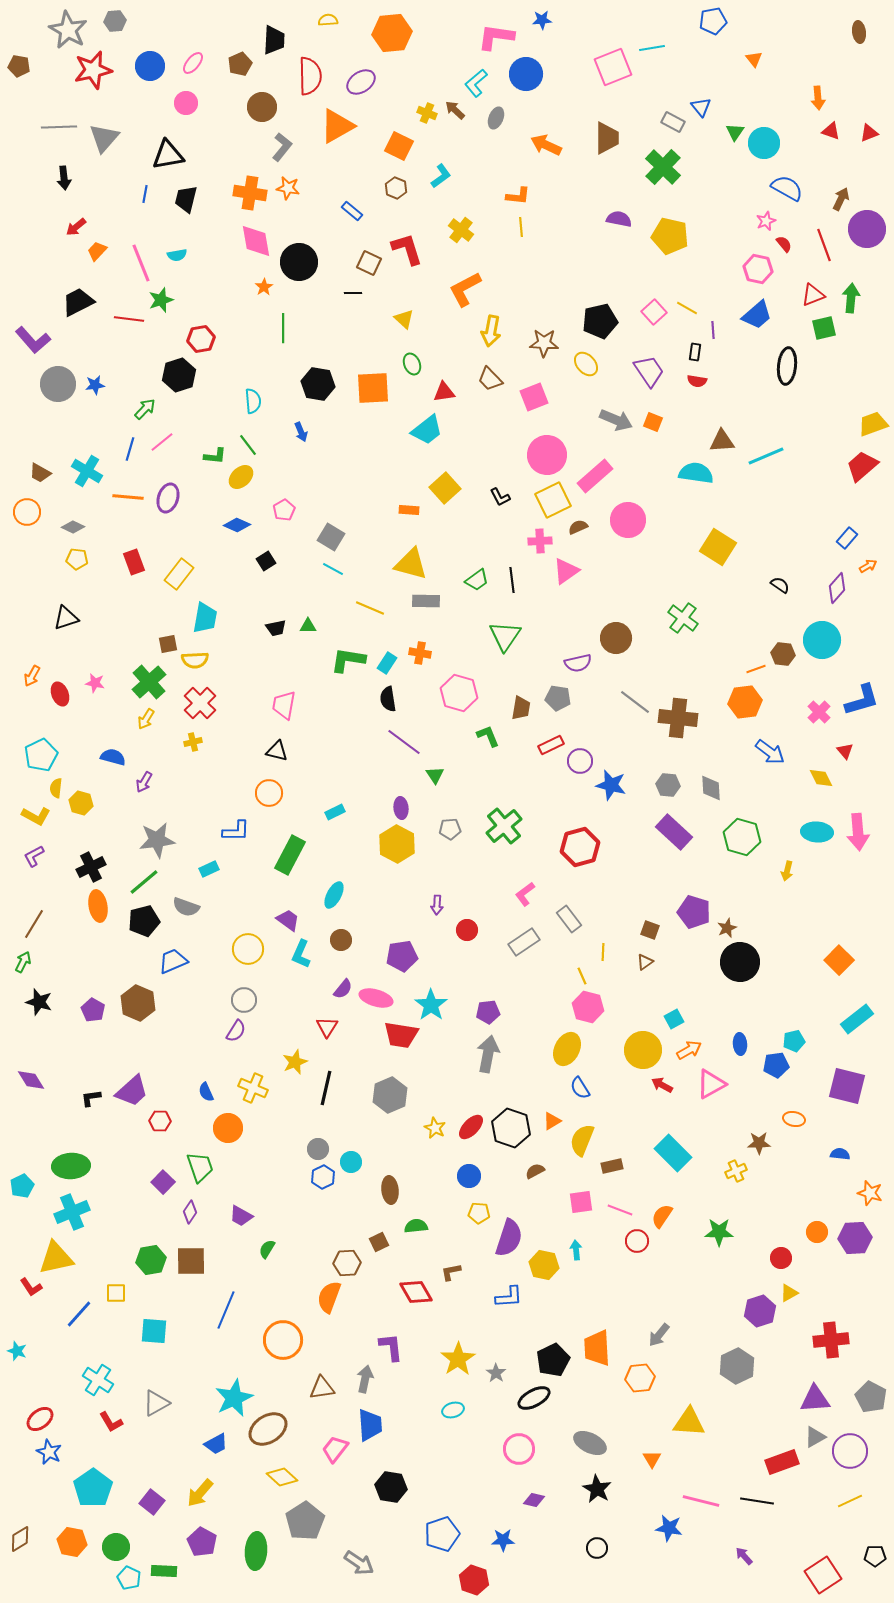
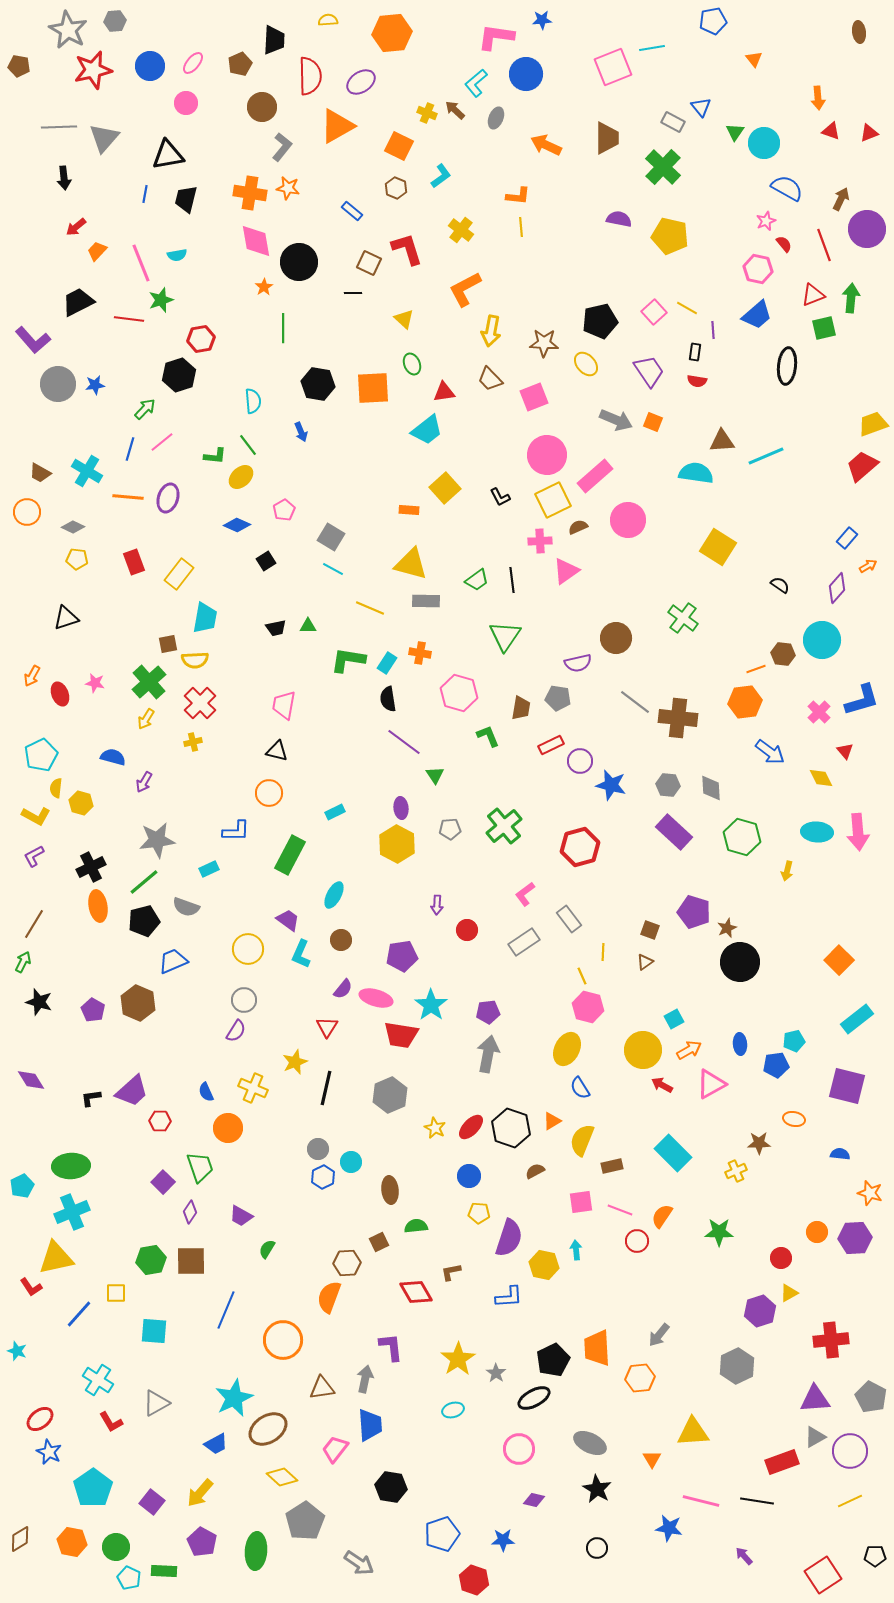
yellow triangle at (689, 1422): moved 4 px right, 10 px down; rotated 8 degrees counterclockwise
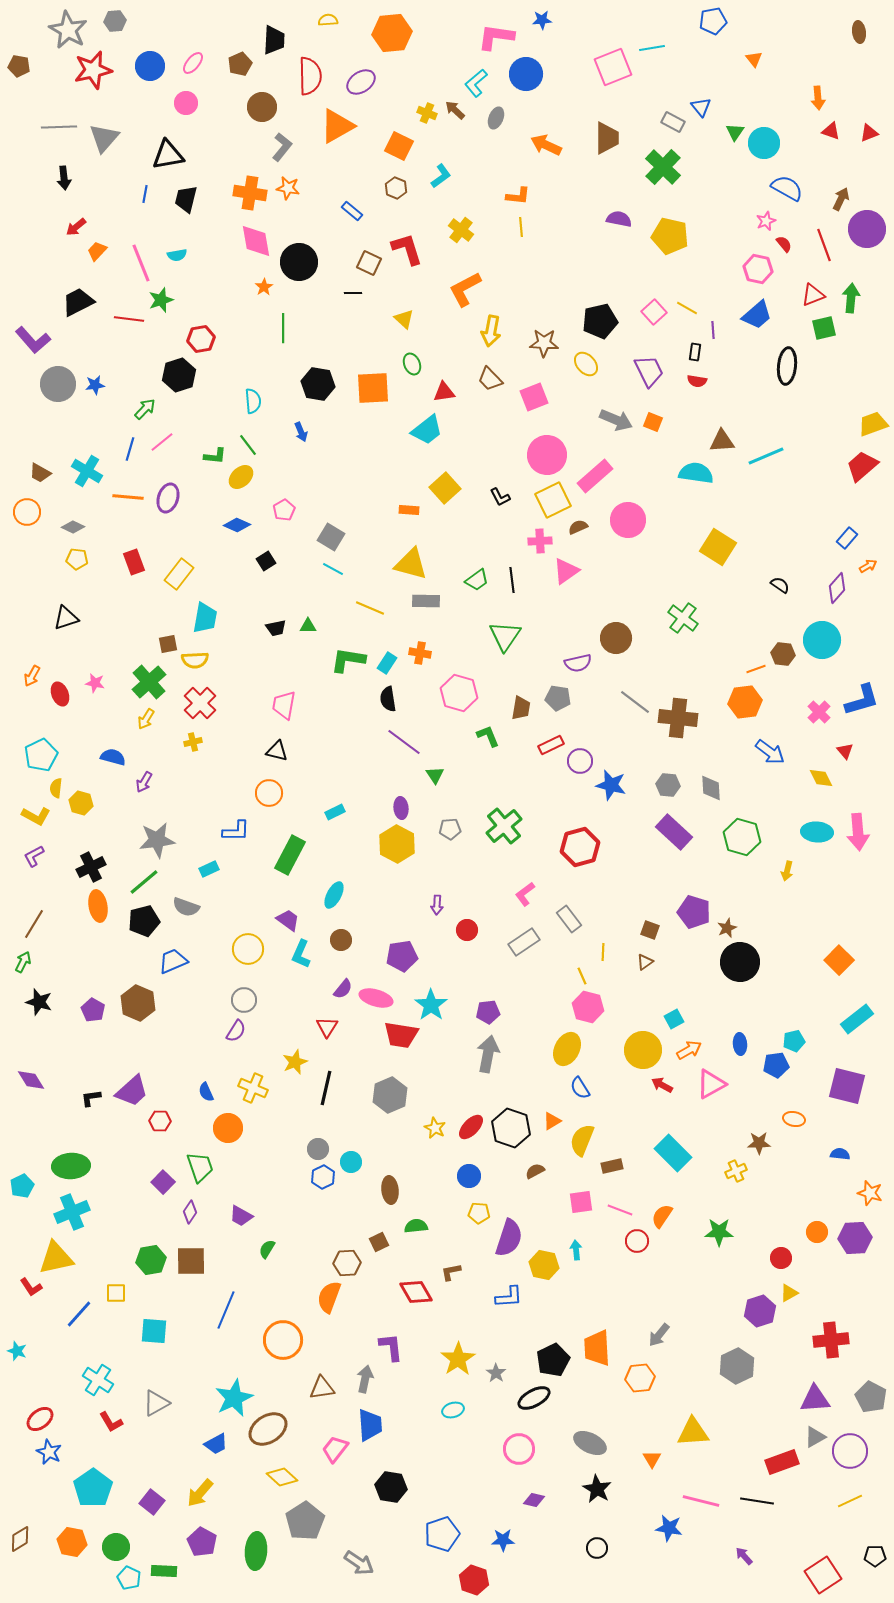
purple trapezoid at (649, 371): rotated 8 degrees clockwise
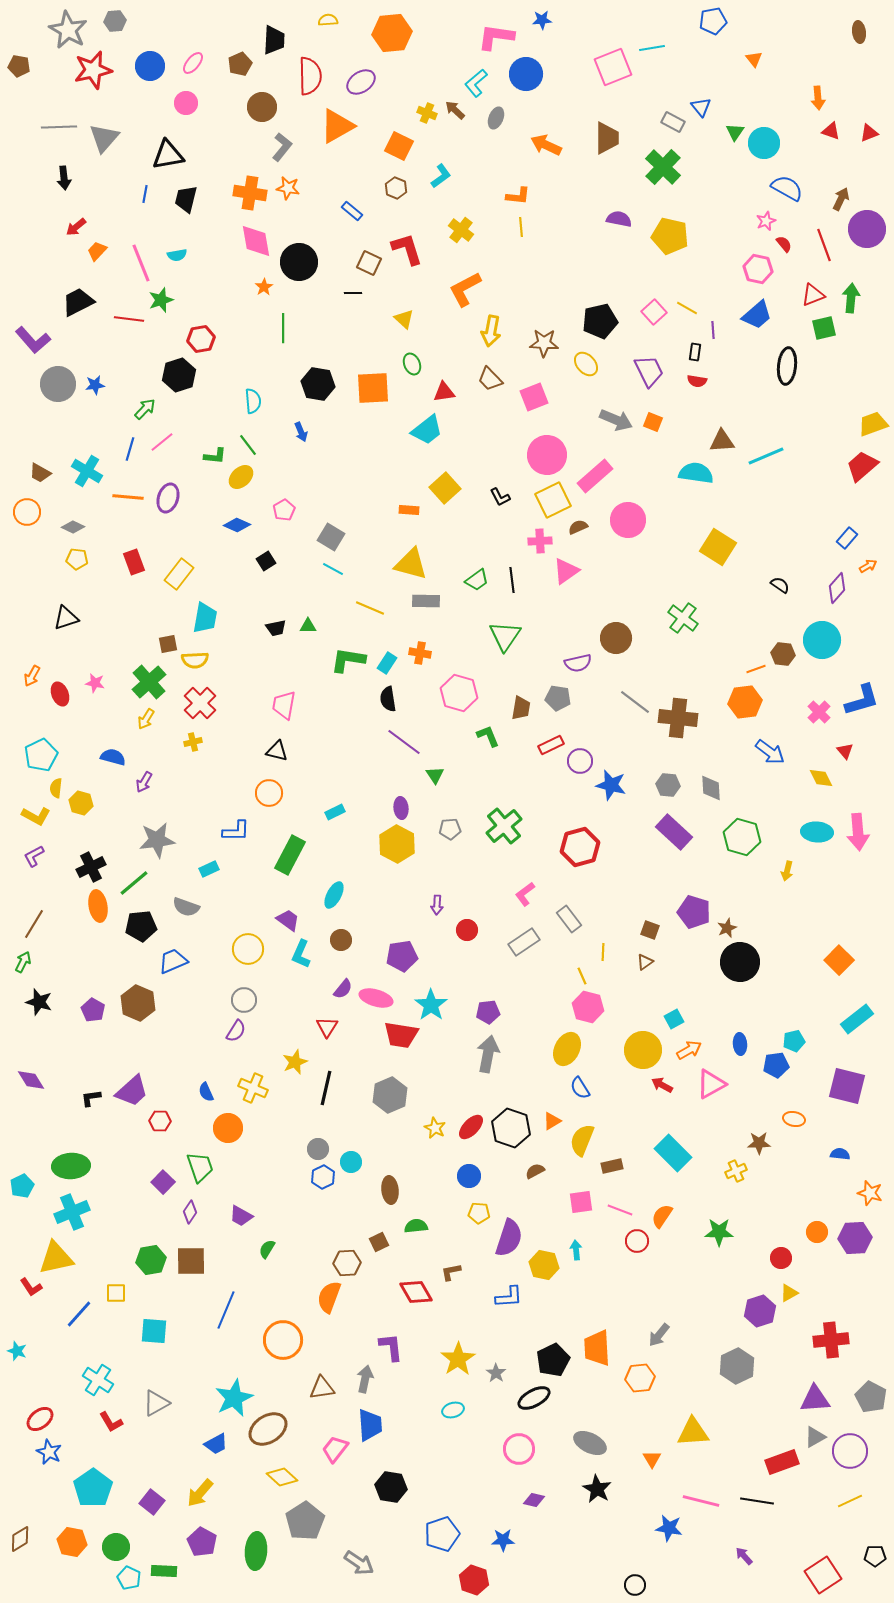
green line at (144, 882): moved 10 px left, 1 px down
black pentagon at (144, 921): moved 3 px left, 5 px down; rotated 8 degrees clockwise
black circle at (597, 1548): moved 38 px right, 37 px down
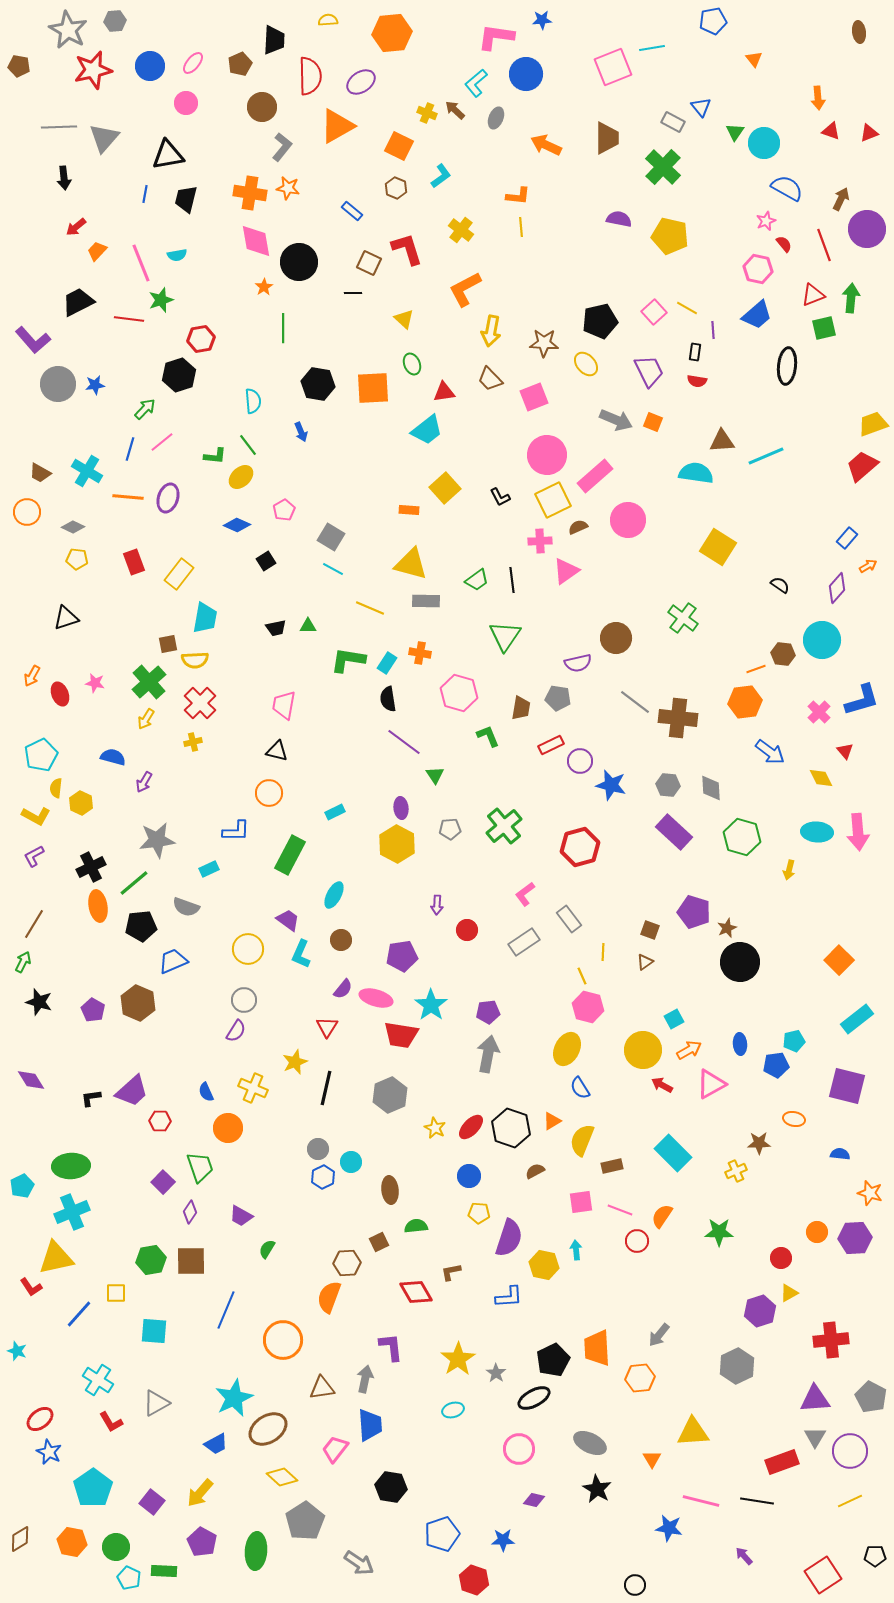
yellow hexagon at (81, 803): rotated 10 degrees clockwise
yellow arrow at (787, 871): moved 2 px right, 1 px up
gray triangle at (815, 1437): rotated 30 degrees counterclockwise
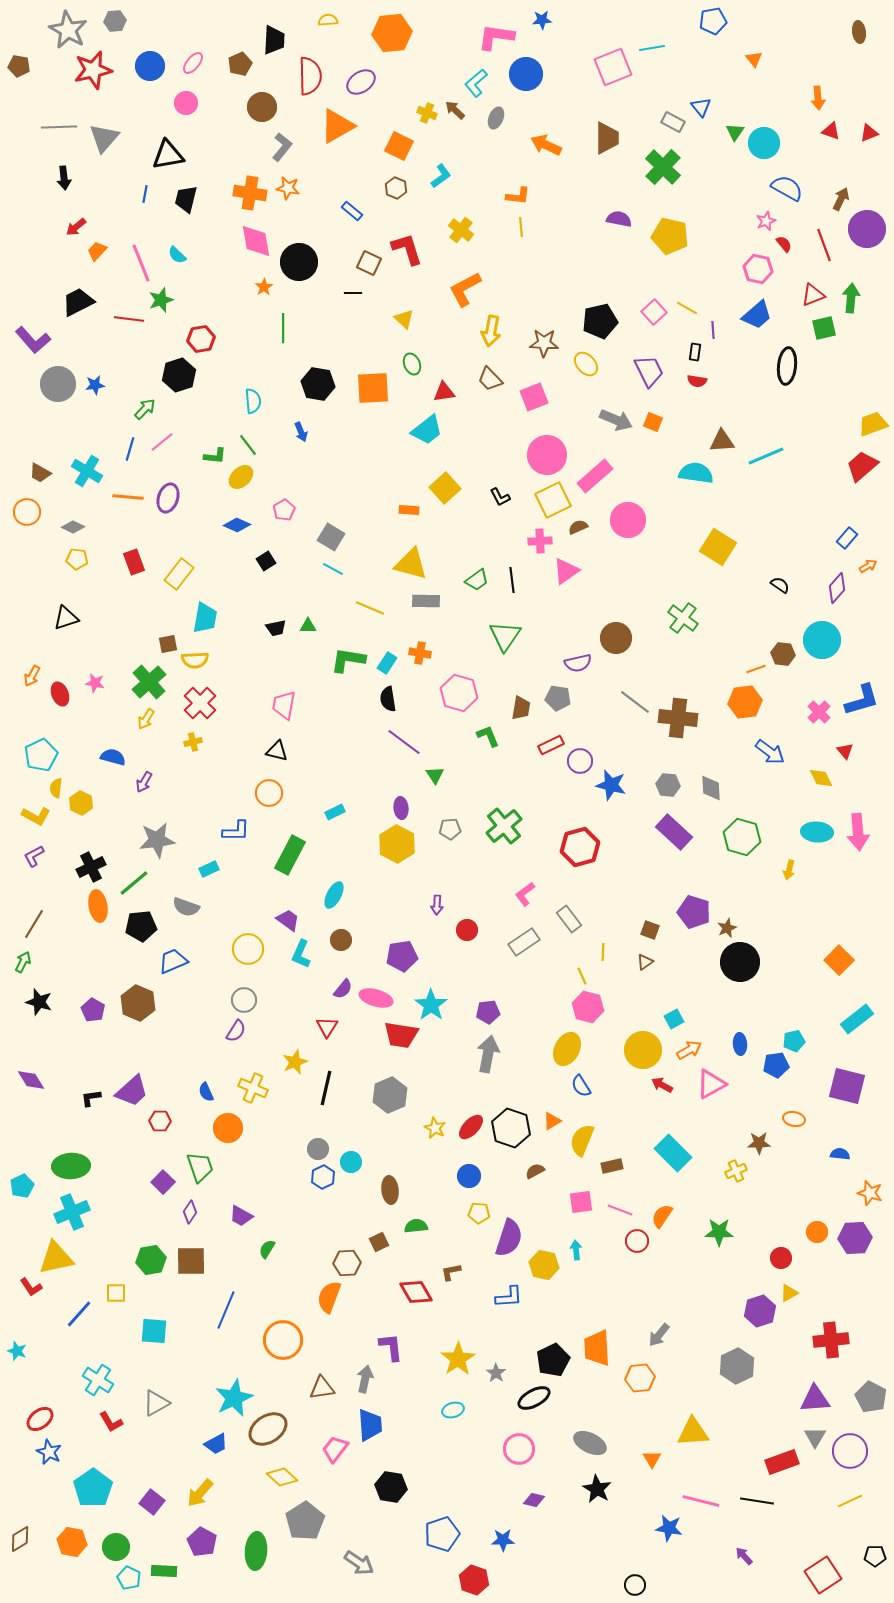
cyan semicircle at (177, 255): rotated 54 degrees clockwise
blue semicircle at (580, 1088): moved 1 px right, 2 px up
